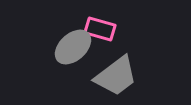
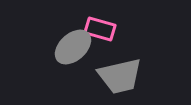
gray trapezoid: moved 4 px right; rotated 24 degrees clockwise
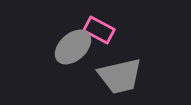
pink rectangle: moved 1 px left, 1 px down; rotated 12 degrees clockwise
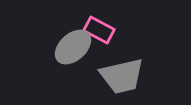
gray trapezoid: moved 2 px right
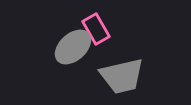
pink rectangle: moved 3 px left, 1 px up; rotated 32 degrees clockwise
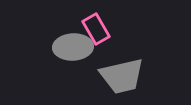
gray ellipse: rotated 39 degrees clockwise
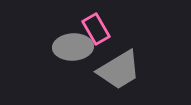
gray trapezoid: moved 3 px left, 6 px up; rotated 18 degrees counterclockwise
